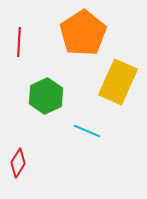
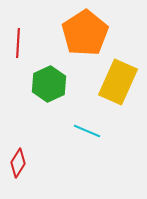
orange pentagon: moved 2 px right
red line: moved 1 px left, 1 px down
green hexagon: moved 3 px right, 12 px up
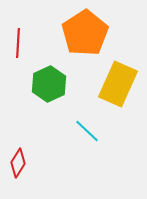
yellow rectangle: moved 2 px down
cyan line: rotated 20 degrees clockwise
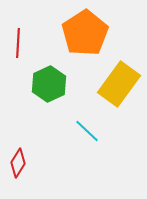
yellow rectangle: moved 1 px right; rotated 12 degrees clockwise
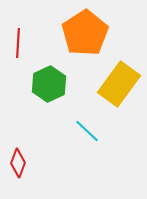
red diamond: rotated 12 degrees counterclockwise
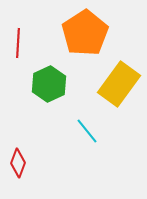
cyan line: rotated 8 degrees clockwise
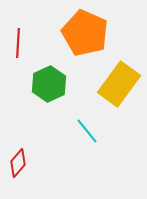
orange pentagon: rotated 15 degrees counterclockwise
red diamond: rotated 20 degrees clockwise
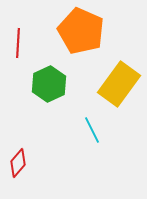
orange pentagon: moved 4 px left, 2 px up
cyan line: moved 5 px right, 1 px up; rotated 12 degrees clockwise
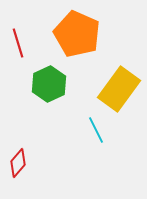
orange pentagon: moved 4 px left, 3 px down
red line: rotated 20 degrees counterclockwise
yellow rectangle: moved 5 px down
cyan line: moved 4 px right
